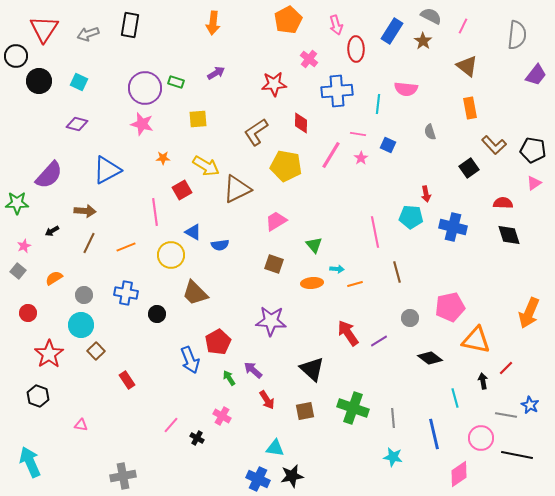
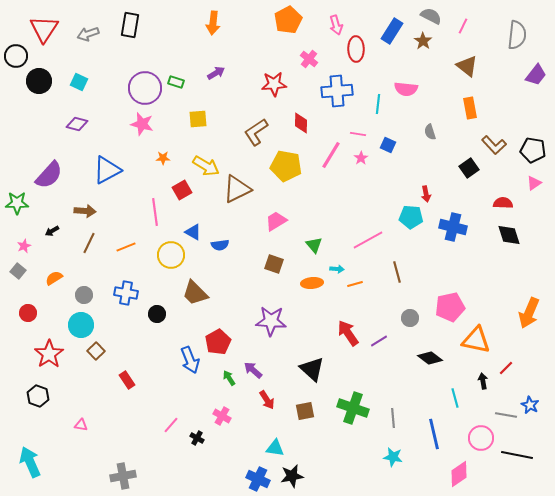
pink line at (375, 232): moved 7 px left, 8 px down; rotated 72 degrees clockwise
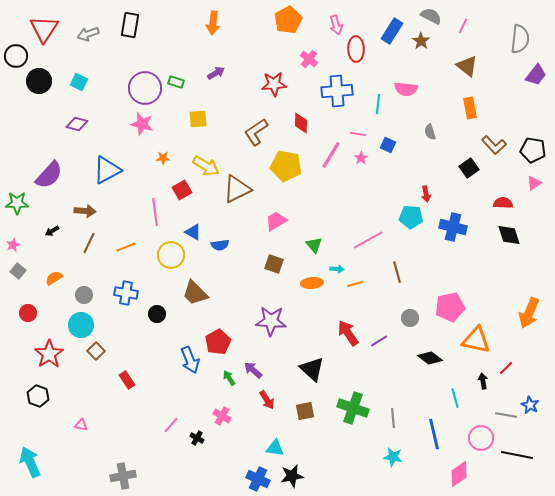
gray semicircle at (517, 35): moved 3 px right, 4 px down
brown star at (423, 41): moved 2 px left
pink star at (24, 246): moved 11 px left, 1 px up
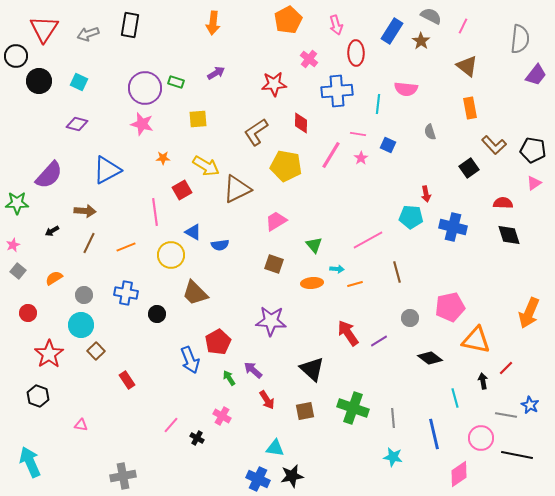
red ellipse at (356, 49): moved 4 px down
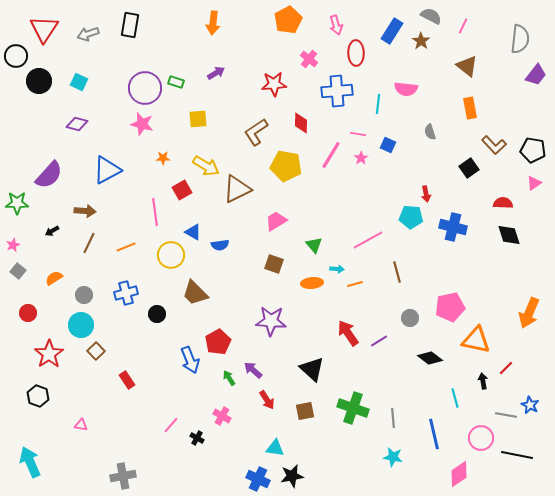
blue cross at (126, 293): rotated 25 degrees counterclockwise
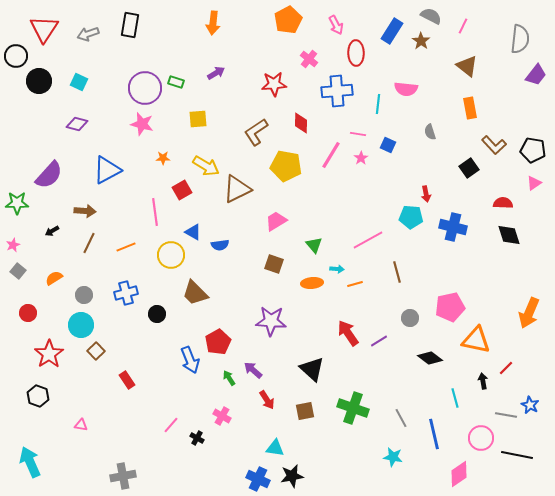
pink arrow at (336, 25): rotated 12 degrees counterclockwise
gray line at (393, 418): moved 8 px right; rotated 24 degrees counterclockwise
